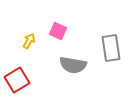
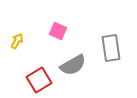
yellow arrow: moved 12 px left
gray semicircle: rotated 40 degrees counterclockwise
red square: moved 22 px right
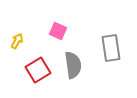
gray semicircle: rotated 68 degrees counterclockwise
red square: moved 1 px left, 10 px up
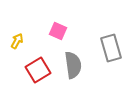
gray rectangle: rotated 8 degrees counterclockwise
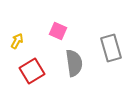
gray semicircle: moved 1 px right, 2 px up
red square: moved 6 px left, 1 px down
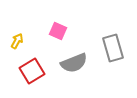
gray rectangle: moved 2 px right
gray semicircle: rotated 76 degrees clockwise
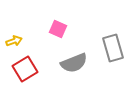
pink square: moved 2 px up
yellow arrow: moved 3 px left; rotated 42 degrees clockwise
red square: moved 7 px left, 2 px up
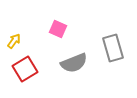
yellow arrow: rotated 35 degrees counterclockwise
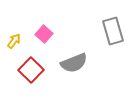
pink square: moved 14 px left, 5 px down; rotated 18 degrees clockwise
gray rectangle: moved 17 px up
red square: moved 6 px right, 1 px down; rotated 15 degrees counterclockwise
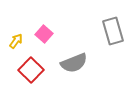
yellow arrow: moved 2 px right
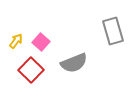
pink square: moved 3 px left, 8 px down
